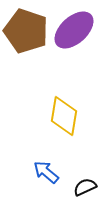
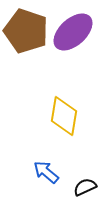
purple ellipse: moved 1 px left, 2 px down
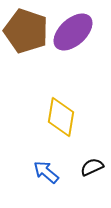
yellow diamond: moved 3 px left, 1 px down
black semicircle: moved 7 px right, 20 px up
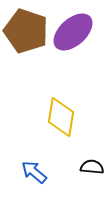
black semicircle: rotated 30 degrees clockwise
blue arrow: moved 12 px left
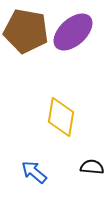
brown pentagon: rotated 9 degrees counterclockwise
